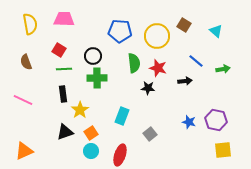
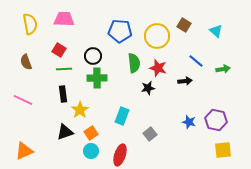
black star: rotated 16 degrees counterclockwise
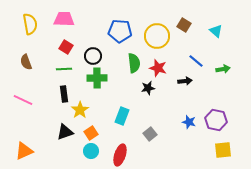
red square: moved 7 px right, 3 px up
black rectangle: moved 1 px right
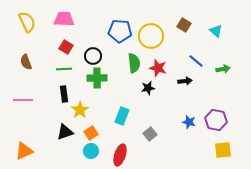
yellow semicircle: moved 3 px left, 2 px up; rotated 15 degrees counterclockwise
yellow circle: moved 6 px left
pink line: rotated 24 degrees counterclockwise
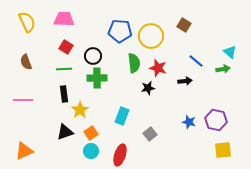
cyan triangle: moved 14 px right, 21 px down
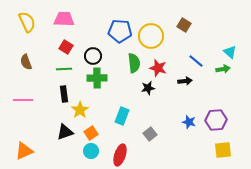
purple hexagon: rotated 15 degrees counterclockwise
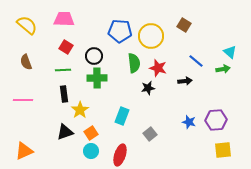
yellow semicircle: moved 3 px down; rotated 25 degrees counterclockwise
black circle: moved 1 px right
green line: moved 1 px left, 1 px down
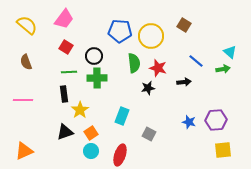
pink trapezoid: rotated 125 degrees clockwise
green line: moved 6 px right, 2 px down
black arrow: moved 1 px left, 1 px down
gray square: moved 1 px left; rotated 24 degrees counterclockwise
